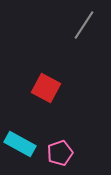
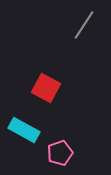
cyan rectangle: moved 4 px right, 14 px up
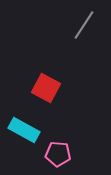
pink pentagon: moved 2 px left, 1 px down; rotated 25 degrees clockwise
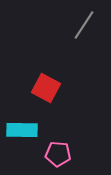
cyan rectangle: moved 2 px left; rotated 28 degrees counterclockwise
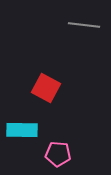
gray line: rotated 64 degrees clockwise
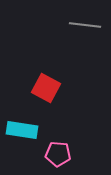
gray line: moved 1 px right
cyan rectangle: rotated 8 degrees clockwise
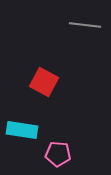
red square: moved 2 px left, 6 px up
